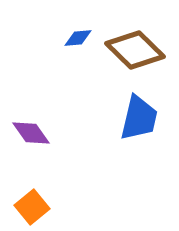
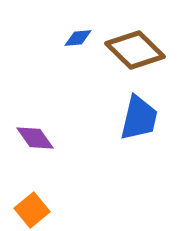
purple diamond: moved 4 px right, 5 px down
orange square: moved 3 px down
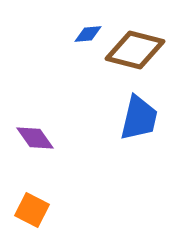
blue diamond: moved 10 px right, 4 px up
brown diamond: rotated 30 degrees counterclockwise
orange square: rotated 24 degrees counterclockwise
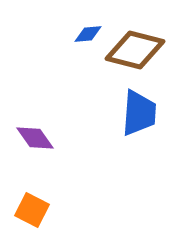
blue trapezoid: moved 5 px up; rotated 9 degrees counterclockwise
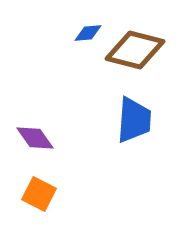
blue diamond: moved 1 px up
blue trapezoid: moved 5 px left, 7 px down
orange square: moved 7 px right, 16 px up
